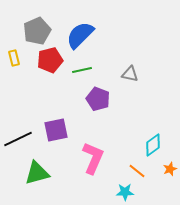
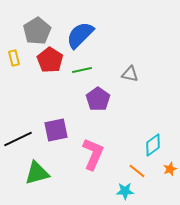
gray pentagon: rotated 8 degrees counterclockwise
red pentagon: rotated 25 degrees counterclockwise
purple pentagon: rotated 15 degrees clockwise
pink L-shape: moved 4 px up
cyan star: moved 1 px up
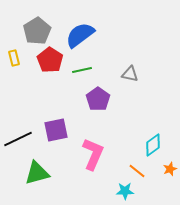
blue semicircle: rotated 8 degrees clockwise
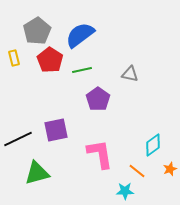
pink L-shape: moved 7 px right; rotated 32 degrees counterclockwise
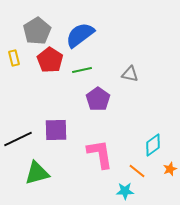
purple square: rotated 10 degrees clockwise
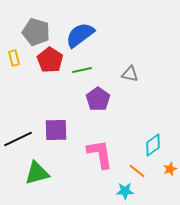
gray pentagon: moved 1 px left, 1 px down; rotated 24 degrees counterclockwise
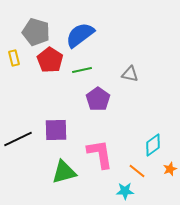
green triangle: moved 27 px right, 1 px up
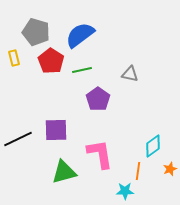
red pentagon: moved 1 px right, 1 px down
cyan diamond: moved 1 px down
orange line: moved 1 px right; rotated 60 degrees clockwise
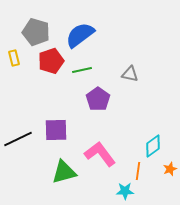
red pentagon: rotated 20 degrees clockwise
pink L-shape: rotated 28 degrees counterclockwise
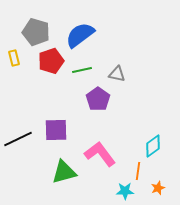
gray triangle: moved 13 px left
orange star: moved 12 px left, 19 px down
